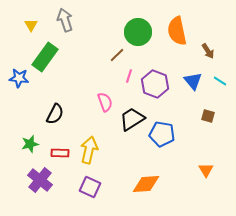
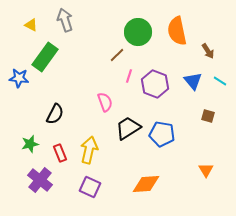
yellow triangle: rotated 32 degrees counterclockwise
black trapezoid: moved 4 px left, 9 px down
red rectangle: rotated 66 degrees clockwise
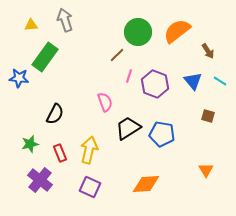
yellow triangle: rotated 32 degrees counterclockwise
orange semicircle: rotated 64 degrees clockwise
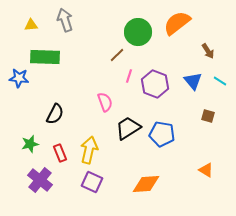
orange semicircle: moved 8 px up
green rectangle: rotated 56 degrees clockwise
orange triangle: rotated 28 degrees counterclockwise
purple square: moved 2 px right, 5 px up
